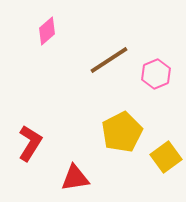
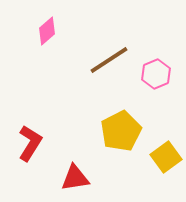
yellow pentagon: moved 1 px left, 1 px up
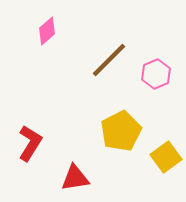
brown line: rotated 12 degrees counterclockwise
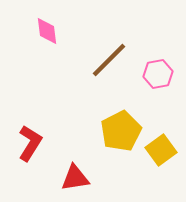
pink diamond: rotated 56 degrees counterclockwise
pink hexagon: moved 2 px right; rotated 12 degrees clockwise
yellow square: moved 5 px left, 7 px up
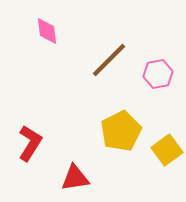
yellow square: moved 6 px right
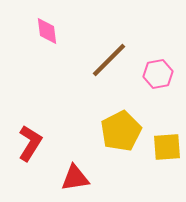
yellow square: moved 3 px up; rotated 32 degrees clockwise
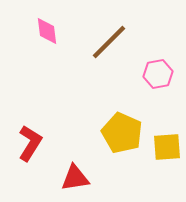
brown line: moved 18 px up
yellow pentagon: moved 1 px right, 2 px down; rotated 21 degrees counterclockwise
